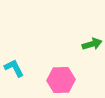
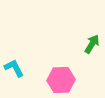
green arrow: rotated 42 degrees counterclockwise
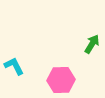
cyan L-shape: moved 2 px up
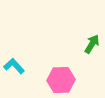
cyan L-shape: rotated 15 degrees counterclockwise
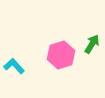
pink hexagon: moved 25 px up; rotated 16 degrees counterclockwise
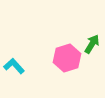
pink hexagon: moved 6 px right, 3 px down
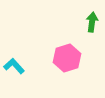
green arrow: moved 22 px up; rotated 24 degrees counterclockwise
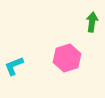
cyan L-shape: rotated 70 degrees counterclockwise
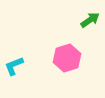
green arrow: moved 2 px left, 2 px up; rotated 48 degrees clockwise
